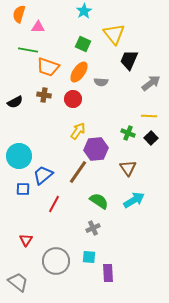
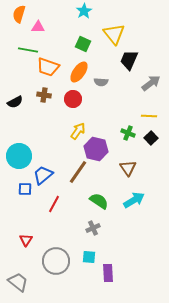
purple hexagon: rotated 20 degrees clockwise
blue square: moved 2 px right
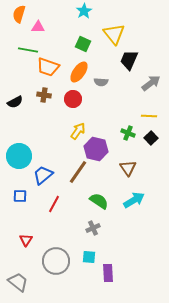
blue square: moved 5 px left, 7 px down
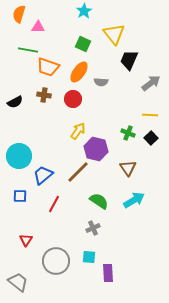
yellow line: moved 1 px right, 1 px up
brown line: rotated 10 degrees clockwise
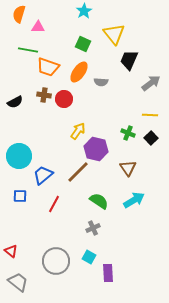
red circle: moved 9 px left
red triangle: moved 15 px left, 11 px down; rotated 24 degrees counterclockwise
cyan square: rotated 24 degrees clockwise
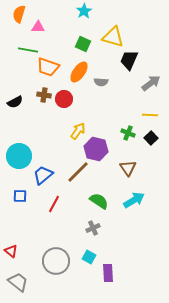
yellow triangle: moved 1 px left, 3 px down; rotated 35 degrees counterclockwise
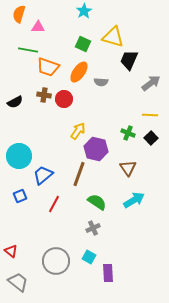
brown line: moved 1 px right, 2 px down; rotated 25 degrees counterclockwise
blue square: rotated 24 degrees counterclockwise
green semicircle: moved 2 px left, 1 px down
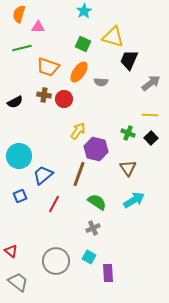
green line: moved 6 px left, 2 px up; rotated 24 degrees counterclockwise
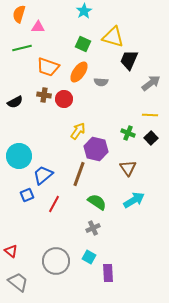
blue square: moved 7 px right, 1 px up
